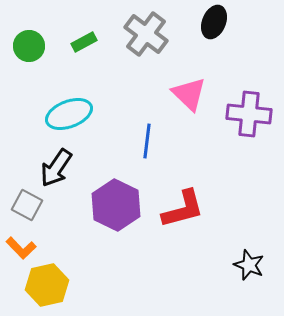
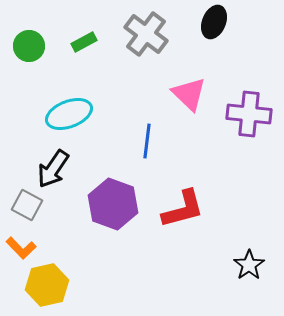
black arrow: moved 3 px left, 1 px down
purple hexagon: moved 3 px left, 1 px up; rotated 6 degrees counterclockwise
black star: rotated 16 degrees clockwise
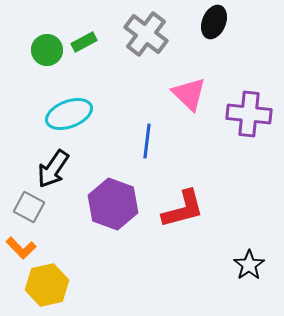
green circle: moved 18 px right, 4 px down
gray square: moved 2 px right, 2 px down
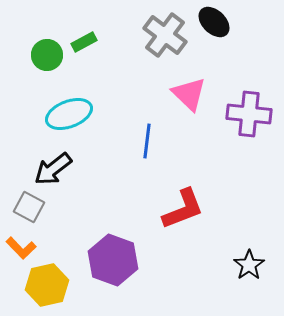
black ellipse: rotated 68 degrees counterclockwise
gray cross: moved 19 px right, 1 px down
green circle: moved 5 px down
black arrow: rotated 18 degrees clockwise
purple hexagon: moved 56 px down
red L-shape: rotated 6 degrees counterclockwise
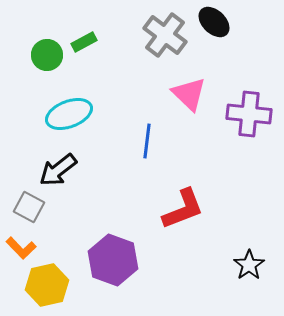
black arrow: moved 5 px right, 1 px down
